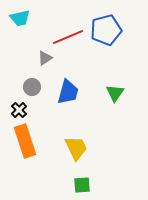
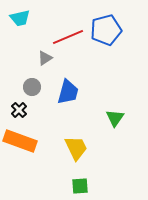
green triangle: moved 25 px down
orange rectangle: moved 5 px left; rotated 52 degrees counterclockwise
green square: moved 2 px left, 1 px down
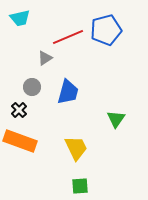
green triangle: moved 1 px right, 1 px down
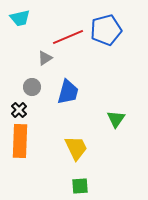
orange rectangle: rotated 72 degrees clockwise
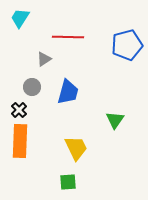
cyan trapezoid: rotated 135 degrees clockwise
blue pentagon: moved 21 px right, 15 px down
red line: rotated 24 degrees clockwise
gray triangle: moved 1 px left, 1 px down
green triangle: moved 1 px left, 1 px down
green square: moved 12 px left, 4 px up
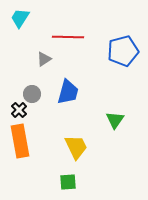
blue pentagon: moved 4 px left, 6 px down
gray circle: moved 7 px down
orange rectangle: rotated 12 degrees counterclockwise
yellow trapezoid: moved 1 px up
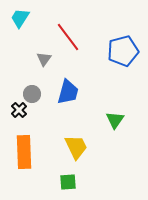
red line: rotated 52 degrees clockwise
gray triangle: rotated 21 degrees counterclockwise
orange rectangle: moved 4 px right, 11 px down; rotated 8 degrees clockwise
